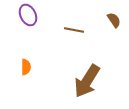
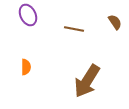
brown semicircle: moved 1 px right, 2 px down
brown line: moved 1 px up
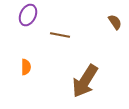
purple ellipse: rotated 50 degrees clockwise
brown line: moved 14 px left, 6 px down
brown arrow: moved 2 px left
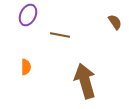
brown arrow: rotated 132 degrees clockwise
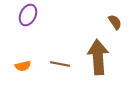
brown line: moved 29 px down
orange semicircle: moved 3 px left, 1 px up; rotated 77 degrees clockwise
brown arrow: moved 13 px right, 24 px up; rotated 12 degrees clockwise
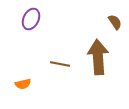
purple ellipse: moved 3 px right, 4 px down
orange semicircle: moved 18 px down
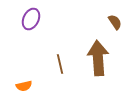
brown arrow: moved 1 px down
brown line: rotated 66 degrees clockwise
orange semicircle: moved 1 px right, 2 px down
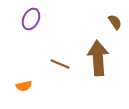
brown line: rotated 54 degrees counterclockwise
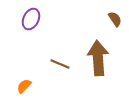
brown semicircle: moved 3 px up
orange semicircle: rotated 147 degrees clockwise
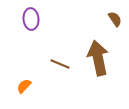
purple ellipse: rotated 30 degrees counterclockwise
brown arrow: rotated 8 degrees counterclockwise
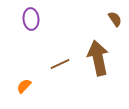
brown line: rotated 48 degrees counterclockwise
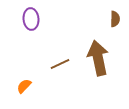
brown semicircle: rotated 35 degrees clockwise
